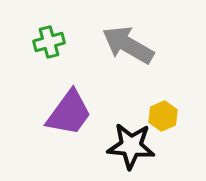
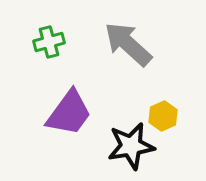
gray arrow: moved 1 px up; rotated 12 degrees clockwise
black star: rotated 15 degrees counterclockwise
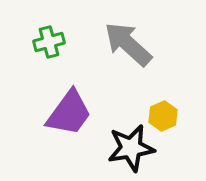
black star: moved 2 px down
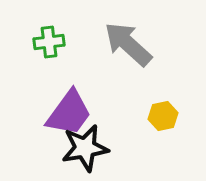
green cross: rotated 8 degrees clockwise
yellow hexagon: rotated 12 degrees clockwise
black star: moved 46 px left
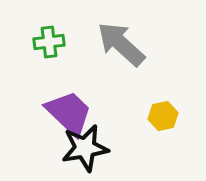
gray arrow: moved 7 px left
purple trapezoid: rotated 82 degrees counterclockwise
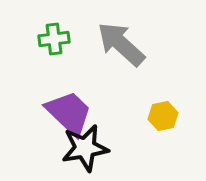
green cross: moved 5 px right, 3 px up
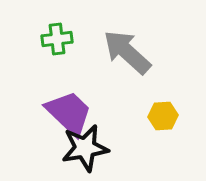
green cross: moved 3 px right
gray arrow: moved 6 px right, 8 px down
yellow hexagon: rotated 8 degrees clockwise
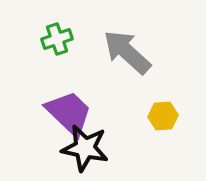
green cross: rotated 12 degrees counterclockwise
black star: rotated 21 degrees clockwise
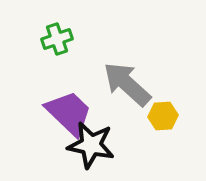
gray arrow: moved 32 px down
black star: moved 6 px right, 3 px up
